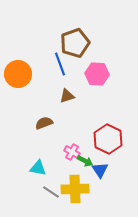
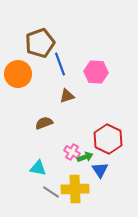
brown pentagon: moved 35 px left
pink hexagon: moved 1 px left, 2 px up
green arrow: moved 4 px up; rotated 49 degrees counterclockwise
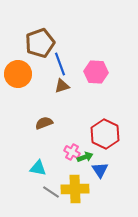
brown triangle: moved 5 px left, 10 px up
red hexagon: moved 3 px left, 5 px up
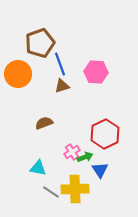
red hexagon: rotated 8 degrees clockwise
pink cross: rotated 28 degrees clockwise
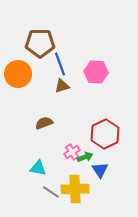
brown pentagon: rotated 20 degrees clockwise
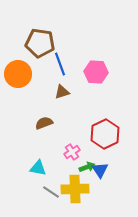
brown pentagon: rotated 8 degrees clockwise
brown triangle: moved 6 px down
green arrow: moved 2 px right, 10 px down
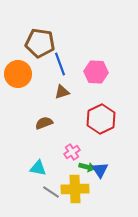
red hexagon: moved 4 px left, 15 px up
green arrow: rotated 35 degrees clockwise
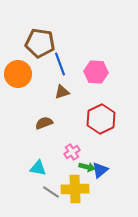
blue triangle: rotated 24 degrees clockwise
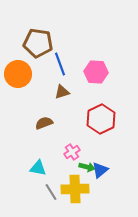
brown pentagon: moved 2 px left
gray line: rotated 24 degrees clockwise
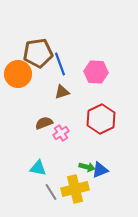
brown pentagon: moved 10 px down; rotated 16 degrees counterclockwise
pink cross: moved 11 px left, 19 px up
blue triangle: rotated 18 degrees clockwise
yellow cross: rotated 12 degrees counterclockwise
